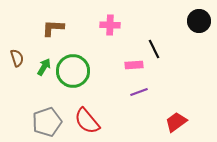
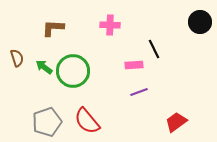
black circle: moved 1 px right, 1 px down
green arrow: rotated 84 degrees counterclockwise
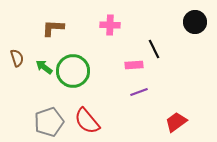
black circle: moved 5 px left
gray pentagon: moved 2 px right
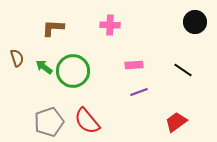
black line: moved 29 px right, 21 px down; rotated 30 degrees counterclockwise
